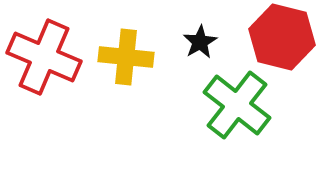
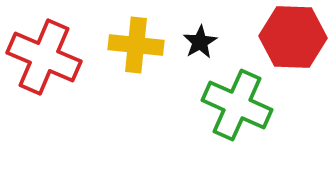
red hexagon: moved 11 px right; rotated 12 degrees counterclockwise
yellow cross: moved 10 px right, 12 px up
green cross: rotated 14 degrees counterclockwise
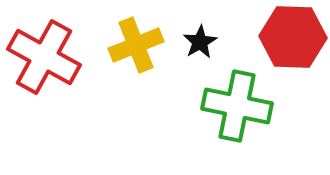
yellow cross: rotated 28 degrees counterclockwise
red cross: rotated 6 degrees clockwise
green cross: moved 1 px down; rotated 12 degrees counterclockwise
